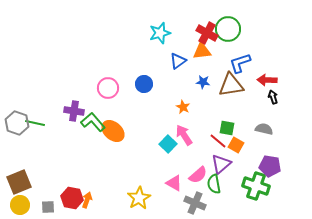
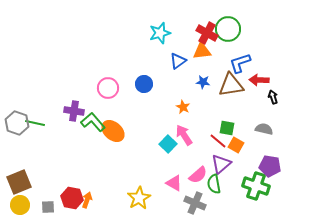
red arrow: moved 8 px left
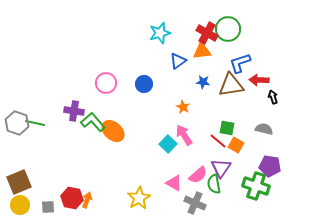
pink circle: moved 2 px left, 5 px up
purple triangle: moved 4 px down; rotated 15 degrees counterclockwise
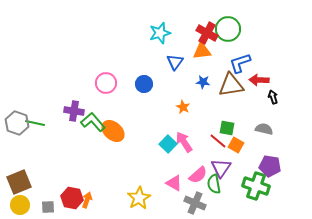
blue triangle: moved 3 px left, 1 px down; rotated 18 degrees counterclockwise
pink arrow: moved 7 px down
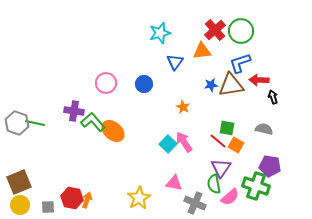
green circle: moved 13 px right, 2 px down
red cross: moved 8 px right, 3 px up; rotated 20 degrees clockwise
blue star: moved 8 px right, 3 px down; rotated 16 degrees counterclockwise
pink semicircle: moved 32 px right, 22 px down
pink triangle: rotated 18 degrees counterclockwise
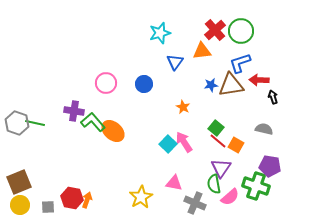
green square: moved 11 px left; rotated 28 degrees clockwise
yellow star: moved 2 px right, 1 px up
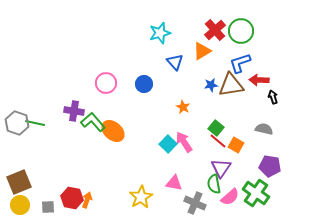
orange triangle: rotated 24 degrees counterclockwise
blue triangle: rotated 18 degrees counterclockwise
green cross: moved 7 px down; rotated 16 degrees clockwise
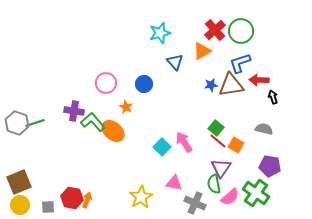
orange star: moved 57 px left
green line: rotated 30 degrees counterclockwise
cyan square: moved 6 px left, 3 px down
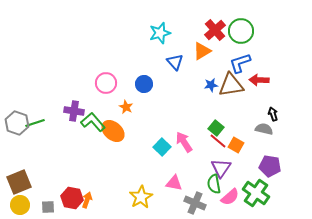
black arrow: moved 17 px down
